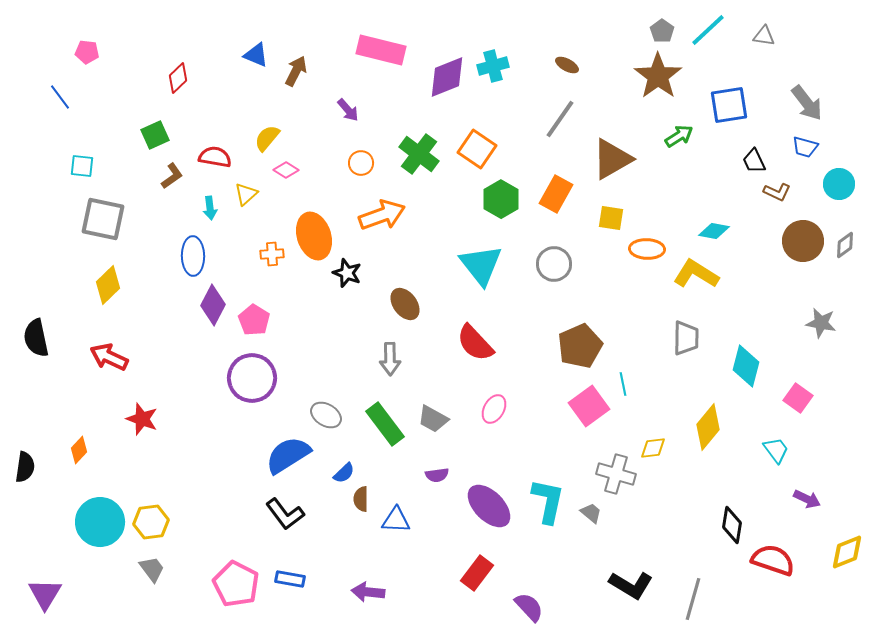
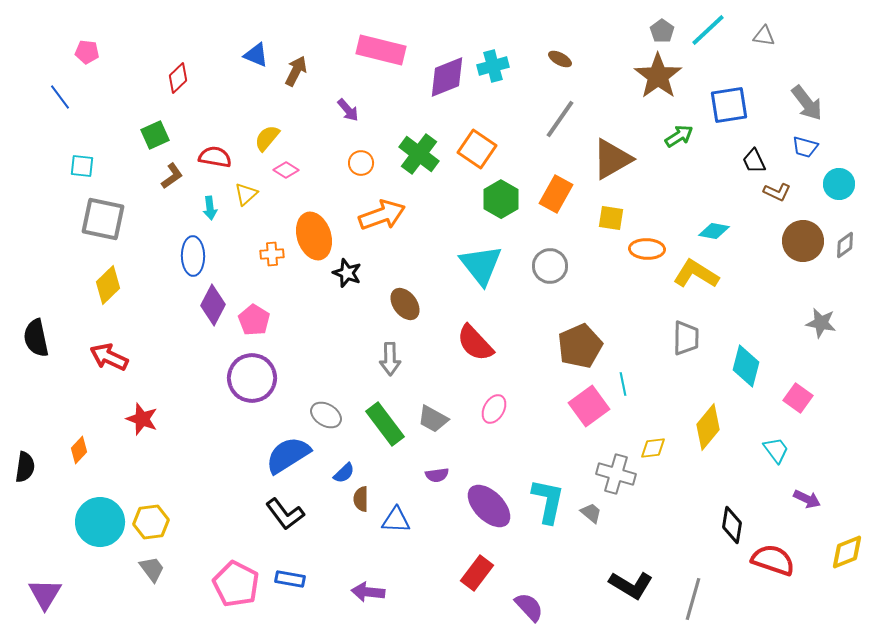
brown ellipse at (567, 65): moved 7 px left, 6 px up
gray circle at (554, 264): moved 4 px left, 2 px down
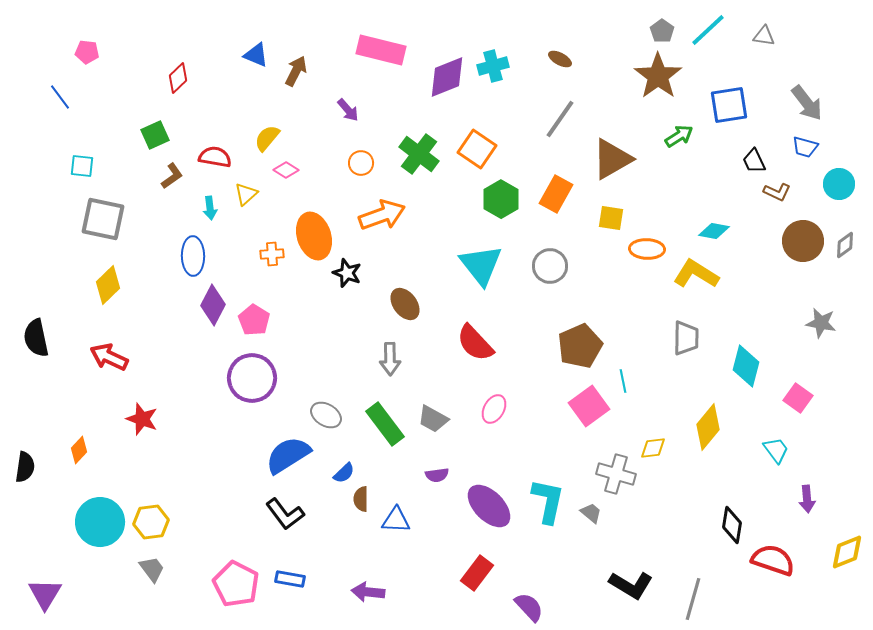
cyan line at (623, 384): moved 3 px up
purple arrow at (807, 499): rotated 60 degrees clockwise
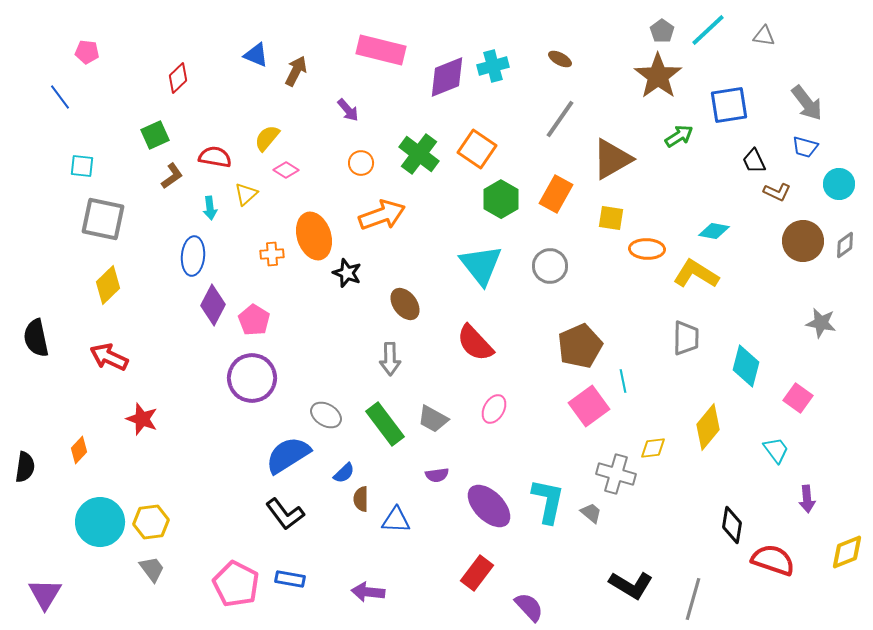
blue ellipse at (193, 256): rotated 6 degrees clockwise
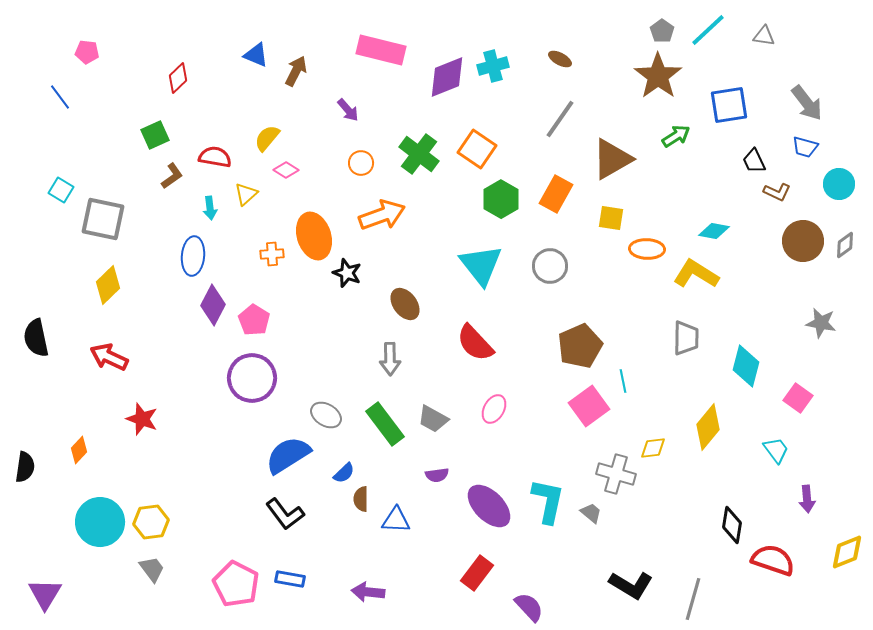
green arrow at (679, 136): moved 3 px left
cyan square at (82, 166): moved 21 px left, 24 px down; rotated 25 degrees clockwise
